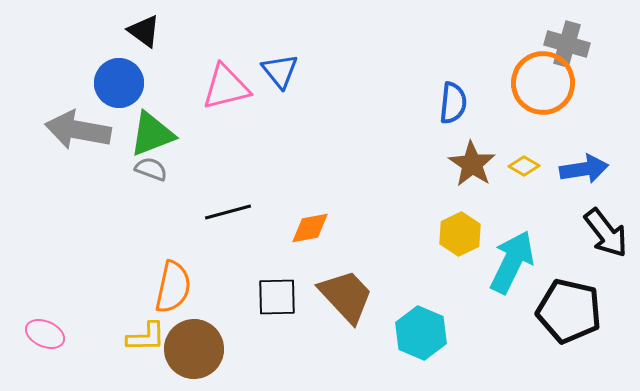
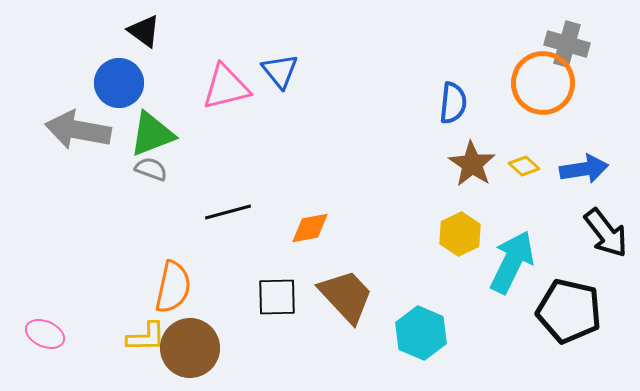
yellow diamond: rotated 12 degrees clockwise
brown circle: moved 4 px left, 1 px up
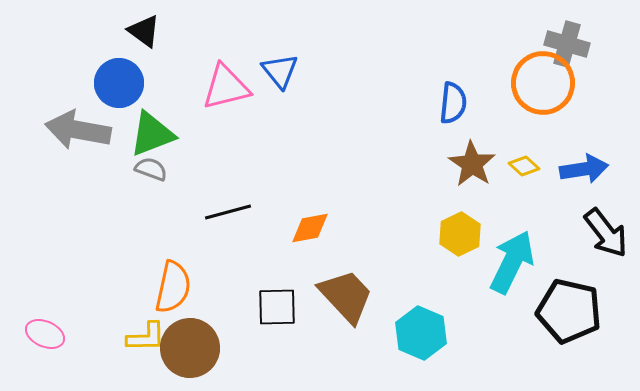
black square: moved 10 px down
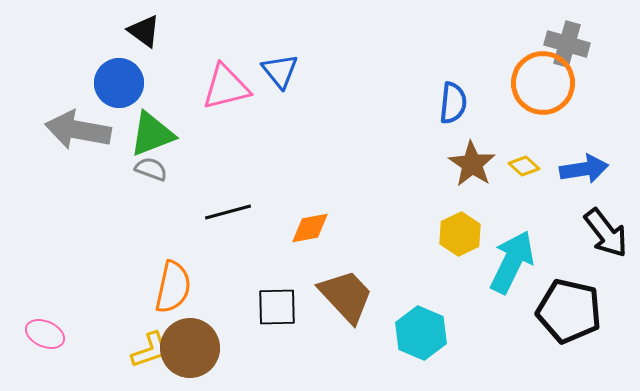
yellow L-shape: moved 4 px right, 13 px down; rotated 18 degrees counterclockwise
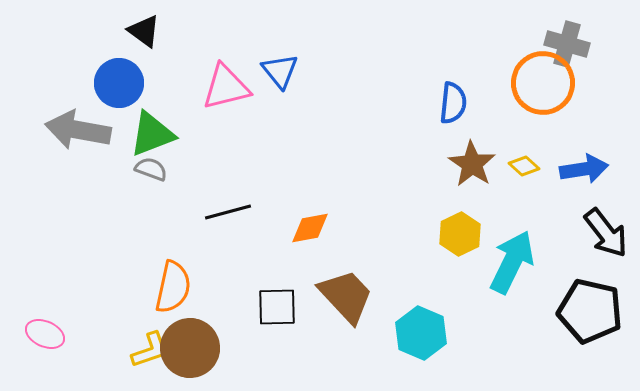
black pentagon: moved 21 px right
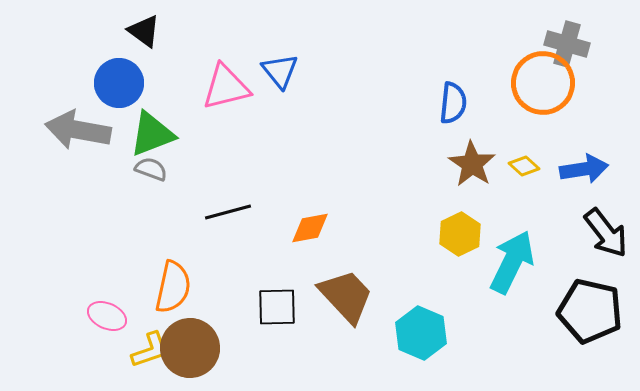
pink ellipse: moved 62 px right, 18 px up
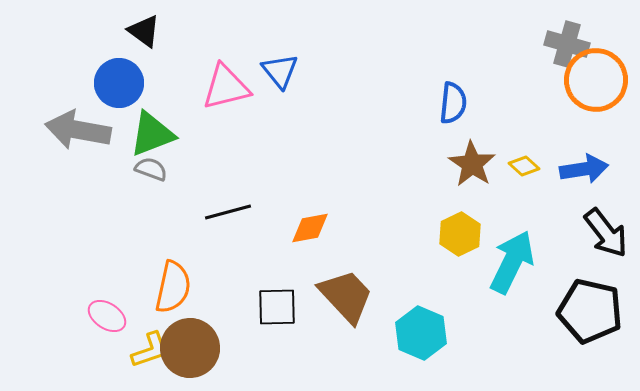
orange circle: moved 53 px right, 3 px up
pink ellipse: rotated 9 degrees clockwise
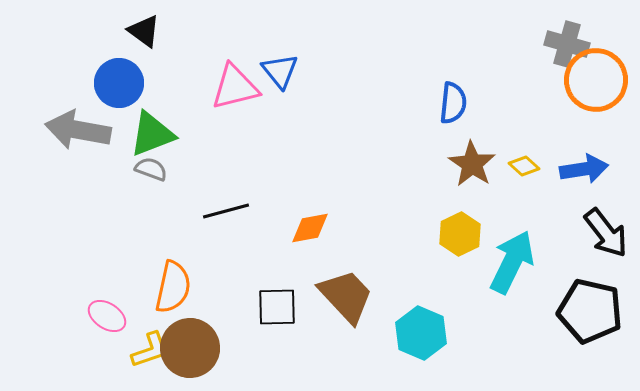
pink triangle: moved 9 px right
black line: moved 2 px left, 1 px up
